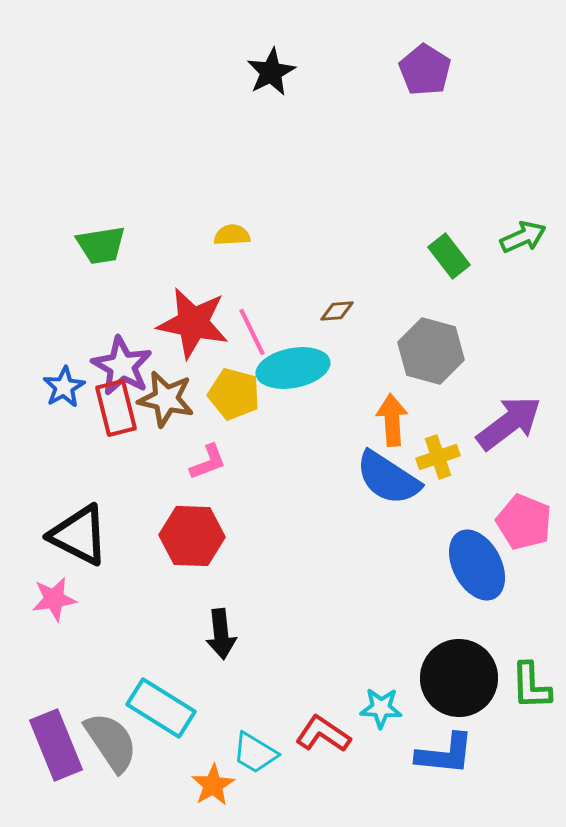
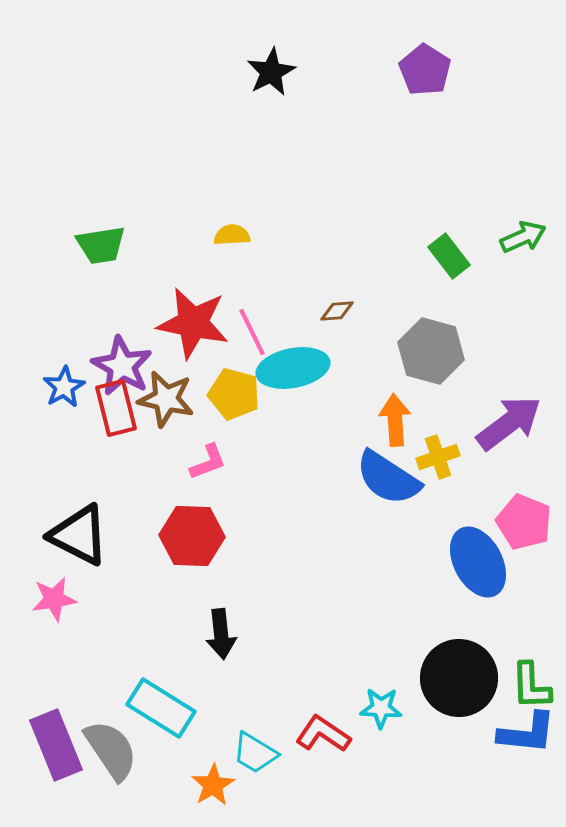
orange arrow: moved 3 px right
blue ellipse: moved 1 px right, 3 px up
gray semicircle: moved 8 px down
blue L-shape: moved 82 px right, 21 px up
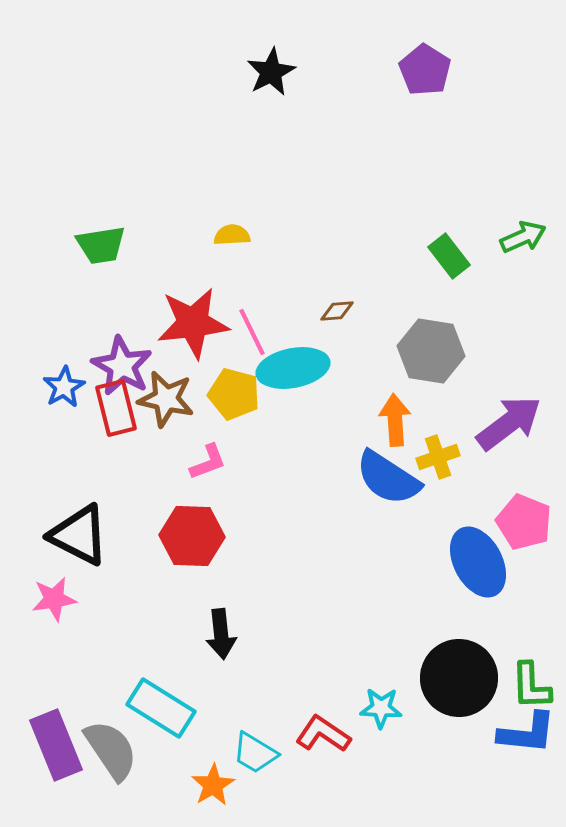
red star: rotated 18 degrees counterclockwise
gray hexagon: rotated 6 degrees counterclockwise
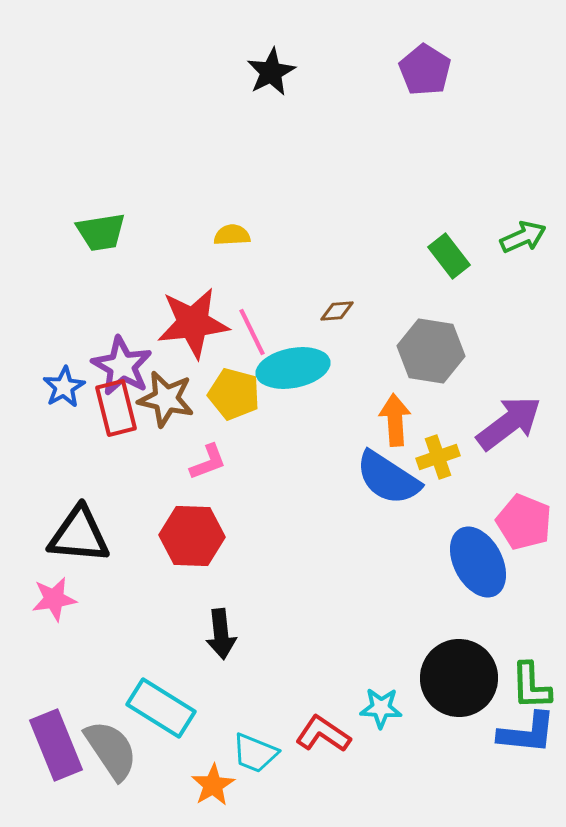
green trapezoid: moved 13 px up
black triangle: rotated 22 degrees counterclockwise
cyan trapezoid: rotated 9 degrees counterclockwise
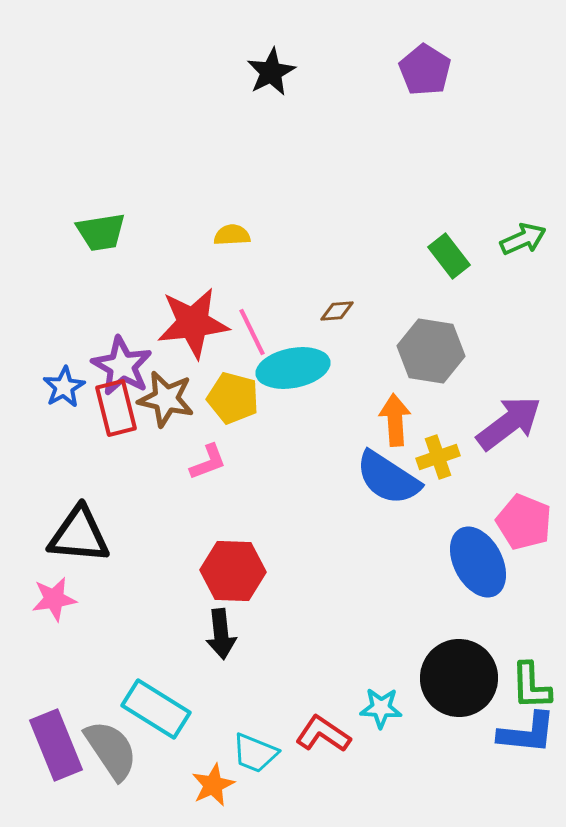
green arrow: moved 2 px down
yellow pentagon: moved 1 px left, 4 px down
red hexagon: moved 41 px right, 35 px down
cyan rectangle: moved 5 px left, 1 px down
orange star: rotated 6 degrees clockwise
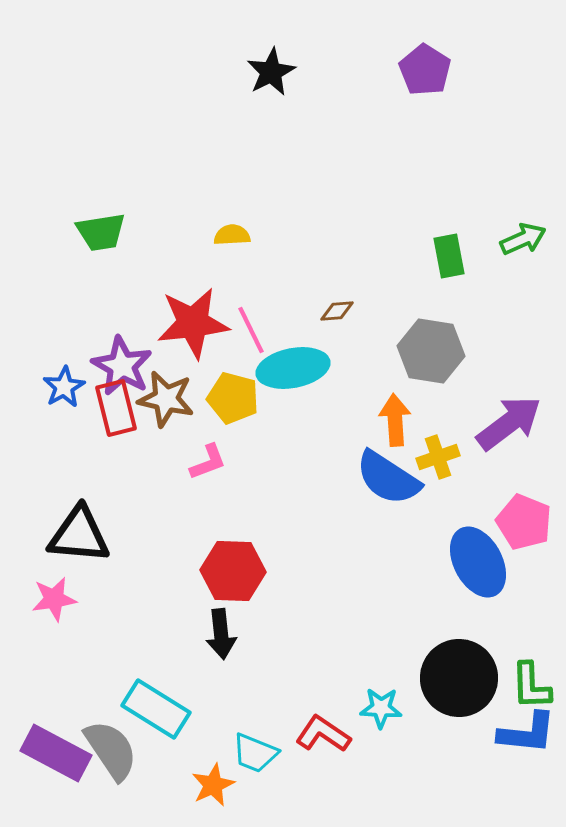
green rectangle: rotated 27 degrees clockwise
pink line: moved 1 px left, 2 px up
purple rectangle: moved 8 px down; rotated 40 degrees counterclockwise
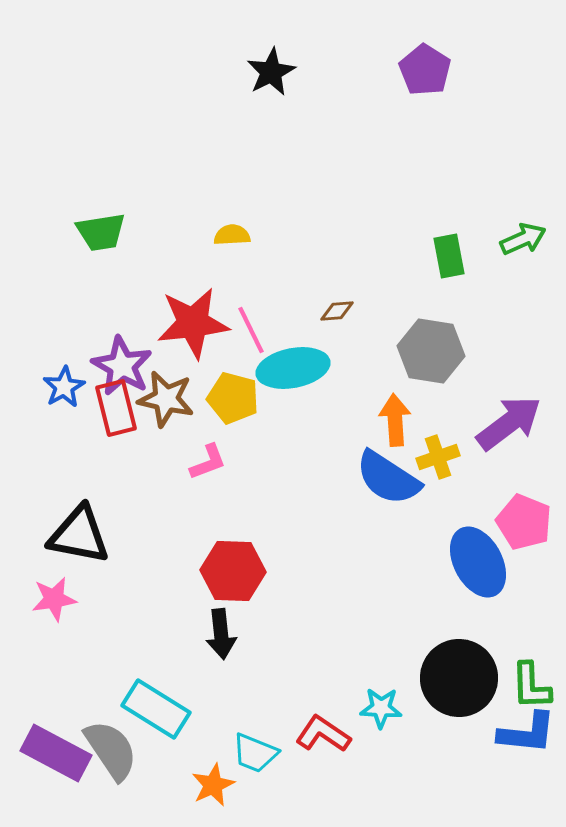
black triangle: rotated 6 degrees clockwise
